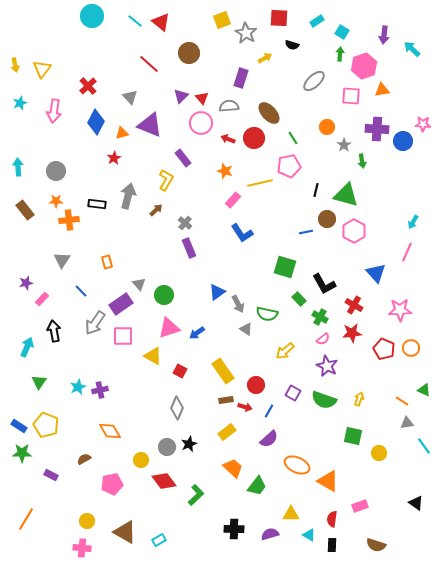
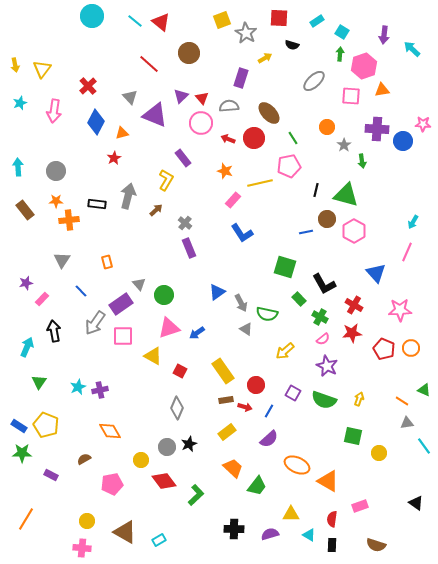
purple triangle at (150, 125): moved 5 px right, 10 px up
gray arrow at (238, 304): moved 3 px right, 1 px up
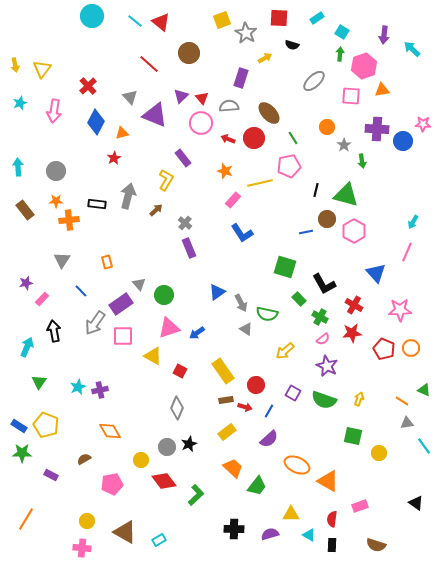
cyan rectangle at (317, 21): moved 3 px up
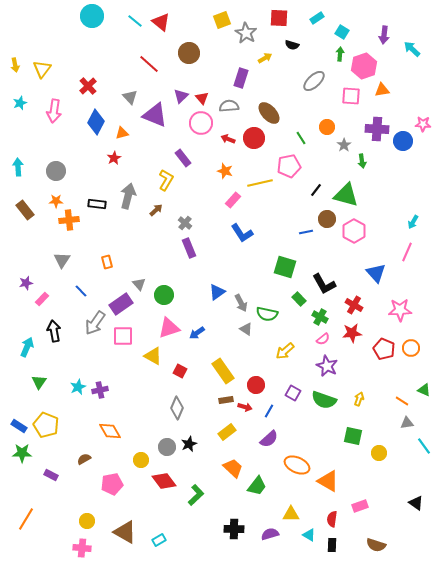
green line at (293, 138): moved 8 px right
black line at (316, 190): rotated 24 degrees clockwise
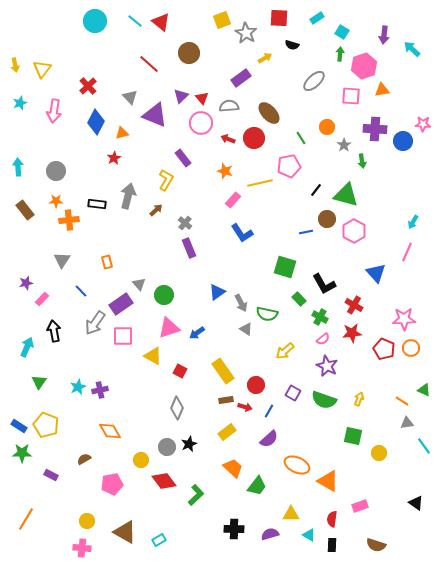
cyan circle at (92, 16): moved 3 px right, 5 px down
purple rectangle at (241, 78): rotated 36 degrees clockwise
purple cross at (377, 129): moved 2 px left
pink star at (400, 310): moved 4 px right, 9 px down
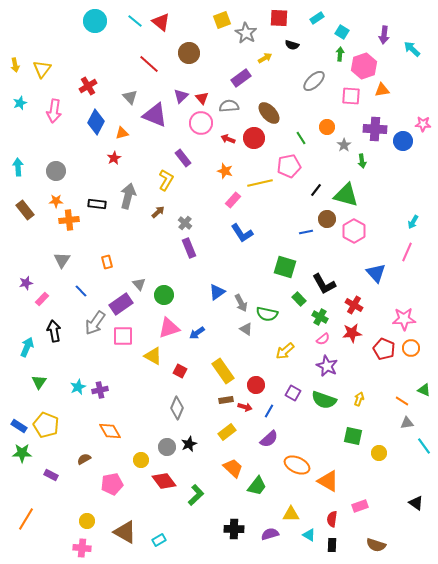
red cross at (88, 86): rotated 12 degrees clockwise
brown arrow at (156, 210): moved 2 px right, 2 px down
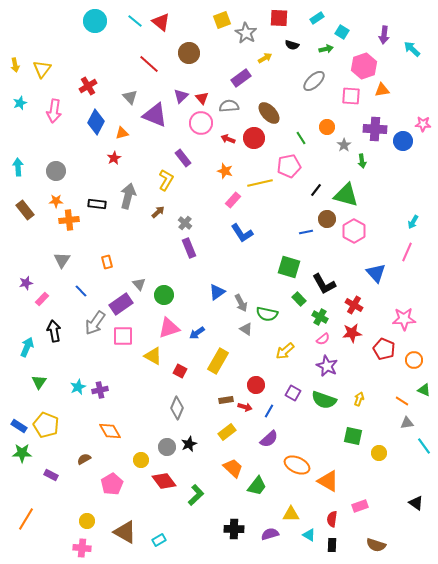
green arrow at (340, 54): moved 14 px left, 5 px up; rotated 72 degrees clockwise
green square at (285, 267): moved 4 px right
orange circle at (411, 348): moved 3 px right, 12 px down
yellow rectangle at (223, 371): moved 5 px left, 10 px up; rotated 65 degrees clockwise
pink pentagon at (112, 484): rotated 20 degrees counterclockwise
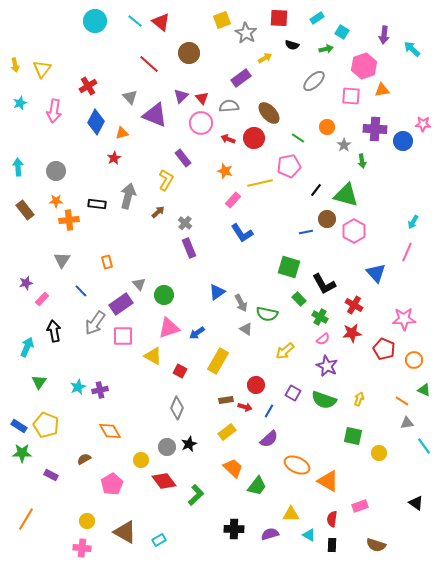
green line at (301, 138): moved 3 px left; rotated 24 degrees counterclockwise
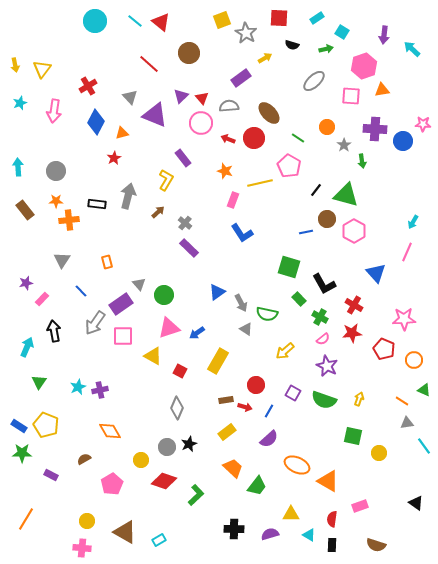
pink pentagon at (289, 166): rotated 30 degrees counterclockwise
pink rectangle at (233, 200): rotated 21 degrees counterclockwise
purple rectangle at (189, 248): rotated 24 degrees counterclockwise
red diamond at (164, 481): rotated 35 degrees counterclockwise
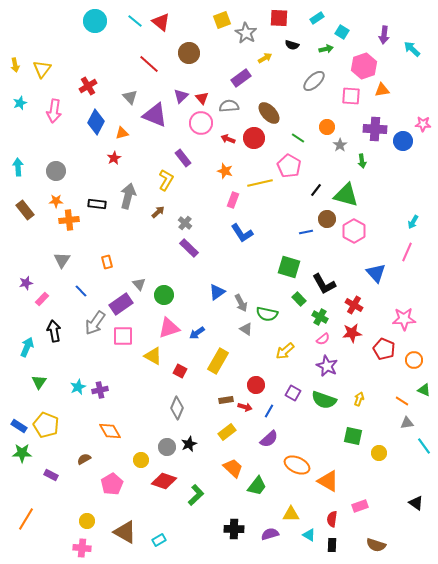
gray star at (344, 145): moved 4 px left
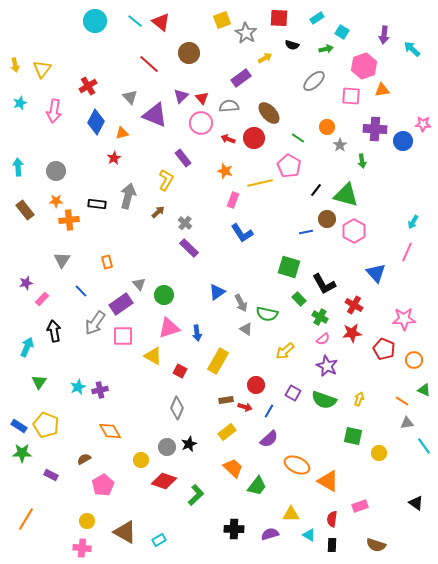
blue arrow at (197, 333): rotated 63 degrees counterclockwise
pink pentagon at (112, 484): moved 9 px left, 1 px down
